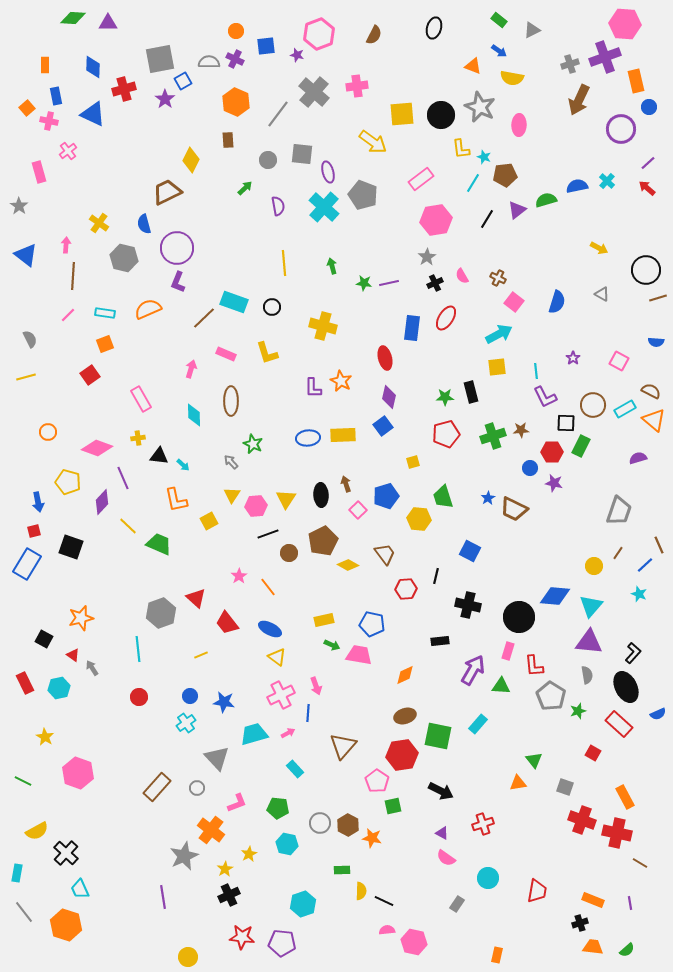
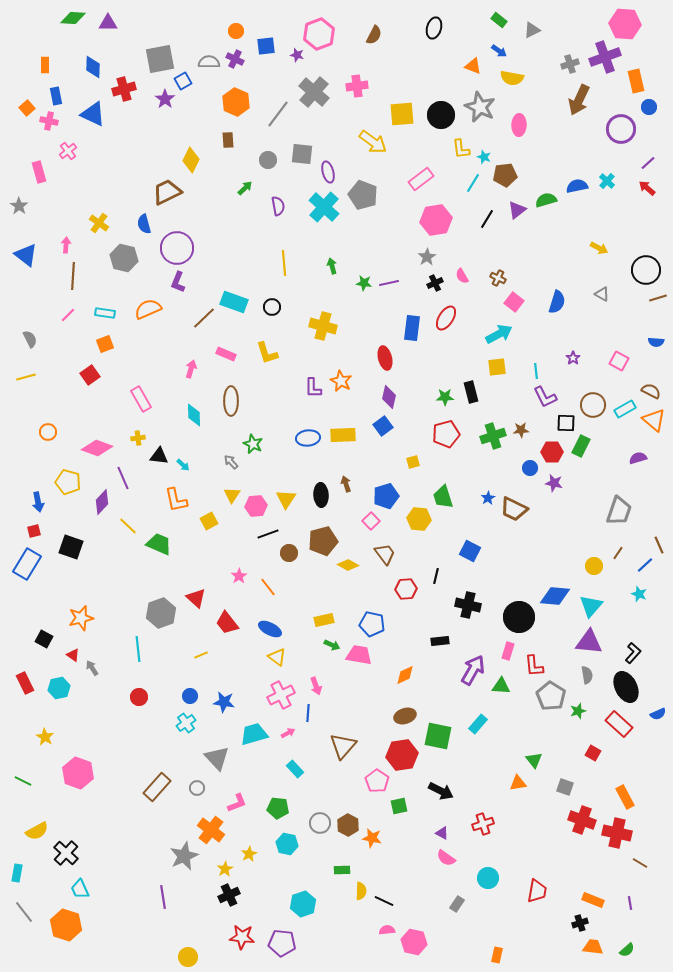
pink square at (358, 510): moved 13 px right, 11 px down
brown pentagon at (323, 541): rotated 12 degrees clockwise
green square at (393, 806): moved 6 px right
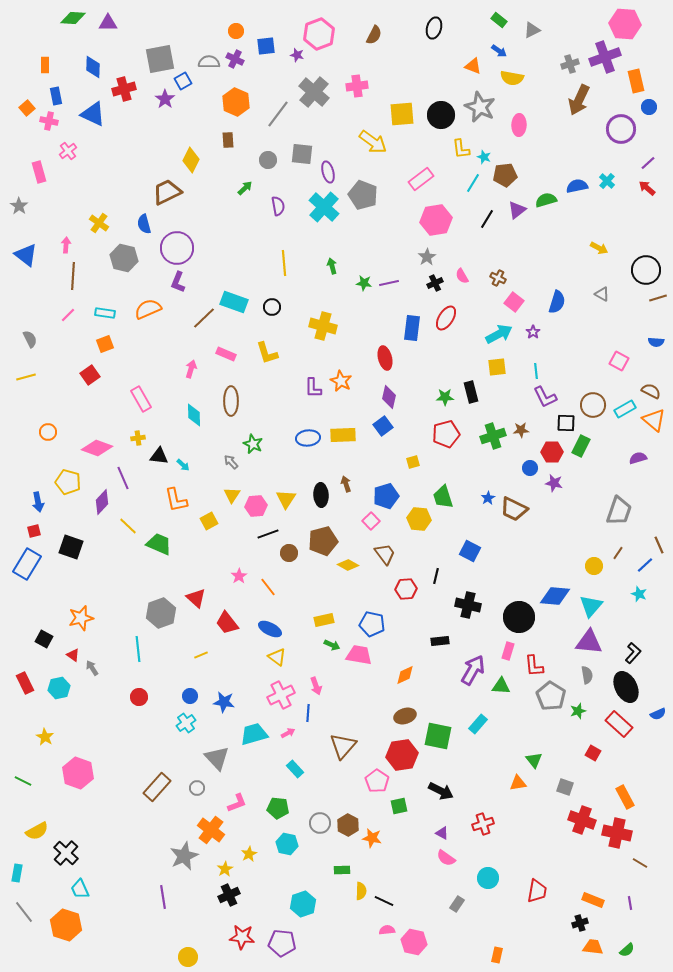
purple star at (573, 358): moved 40 px left, 26 px up
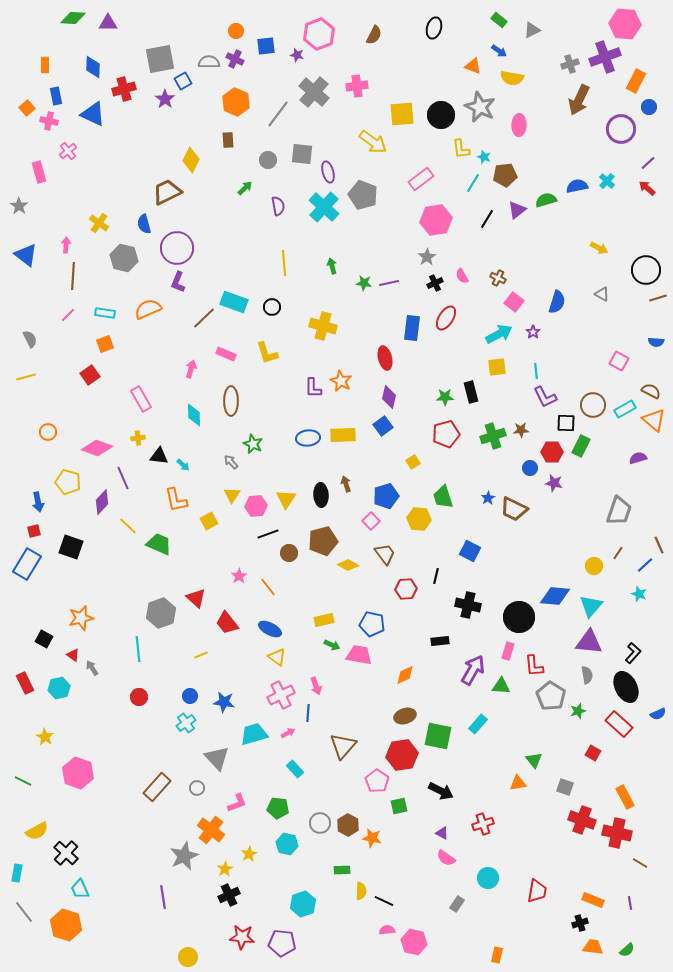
orange rectangle at (636, 81): rotated 40 degrees clockwise
yellow square at (413, 462): rotated 16 degrees counterclockwise
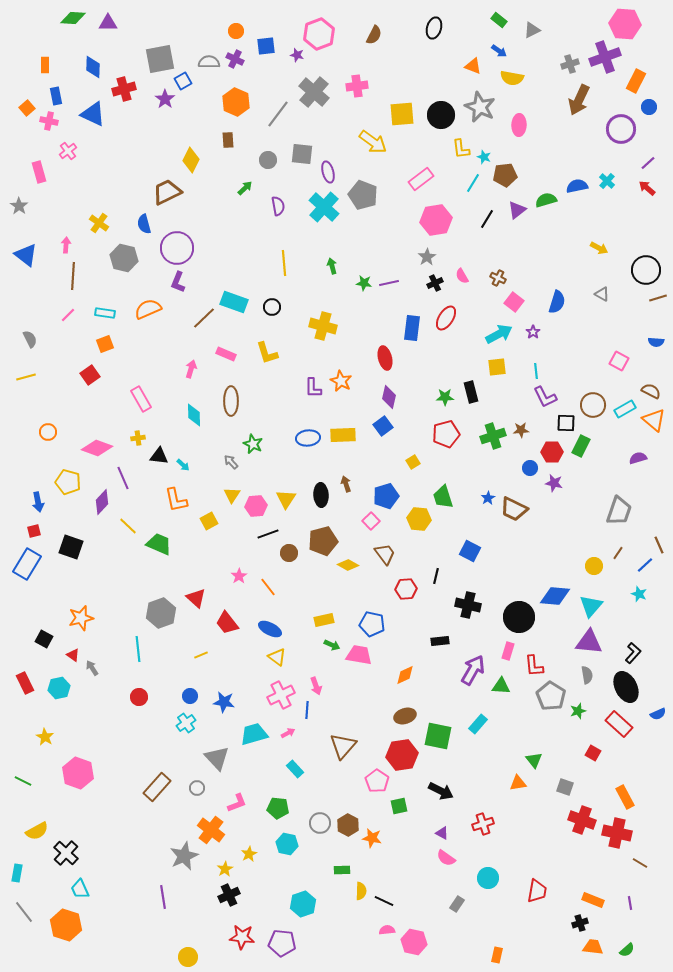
blue line at (308, 713): moved 1 px left, 3 px up
